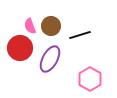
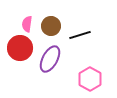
pink semicircle: moved 3 px left, 2 px up; rotated 28 degrees clockwise
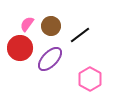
pink semicircle: rotated 28 degrees clockwise
black line: rotated 20 degrees counterclockwise
purple ellipse: rotated 16 degrees clockwise
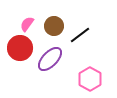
brown circle: moved 3 px right
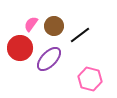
pink semicircle: moved 4 px right
purple ellipse: moved 1 px left
pink hexagon: rotated 15 degrees counterclockwise
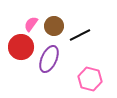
black line: rotated 10 degrees clockwise
red circle: moved 1 px right, 1 px up
purple ellipse: rotated 20 degrees counterclockwise
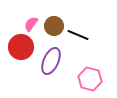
black line: moved 2 px left; rotated 50 degrees clockwise
purple ellipse: moved 2 px right, 2 px down
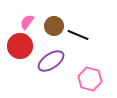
pink semicircle: moved 4 px left, 2 px up
red circle: moved 1 px left, 1 px up
purple ellipse: rotated 32 degrees clockwise
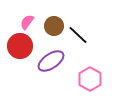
black line: rotated 20 degrees clockwise
pink hexagon: rotated 15 degrees clockwise
